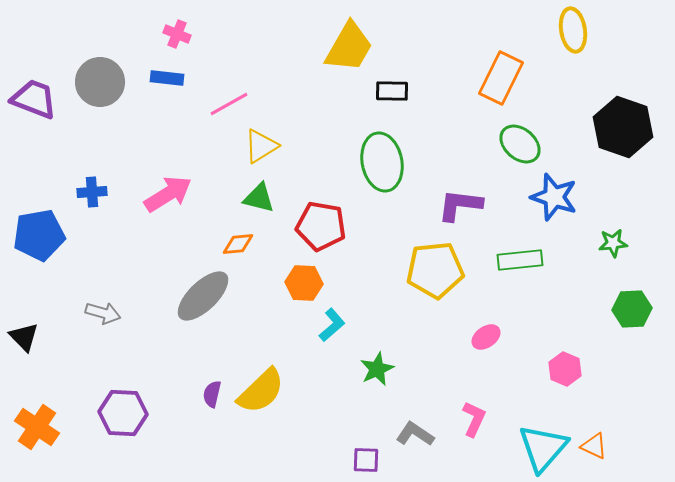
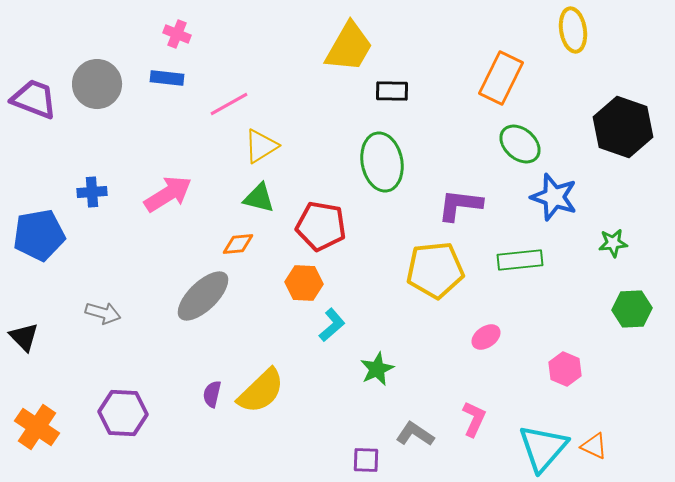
gray circle at (100, 82): moved 3 px left, 2 px down
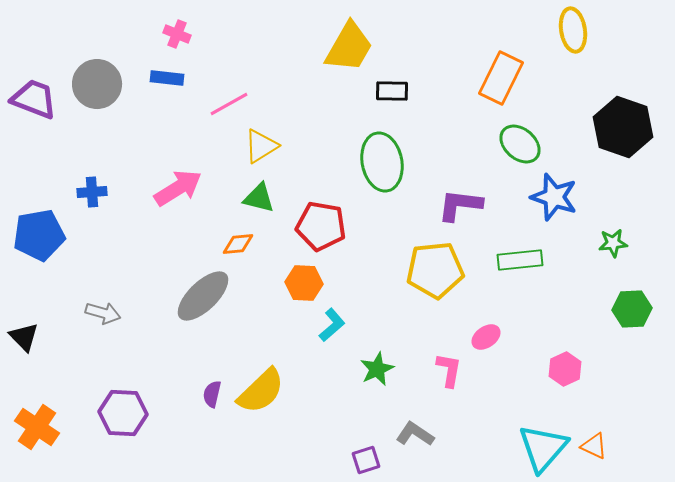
pink arrow at (168, 194): moved 10 px right, 6 px up
pink hexagon at (565, 369): rotated 12 degrees clockwise
pink L-shape at (474, 419): moved 25 px left, 49 px up; rotated 15 degrees counterclockwise
purple square at (366, 460): rotated 20 degrees counterclockwise
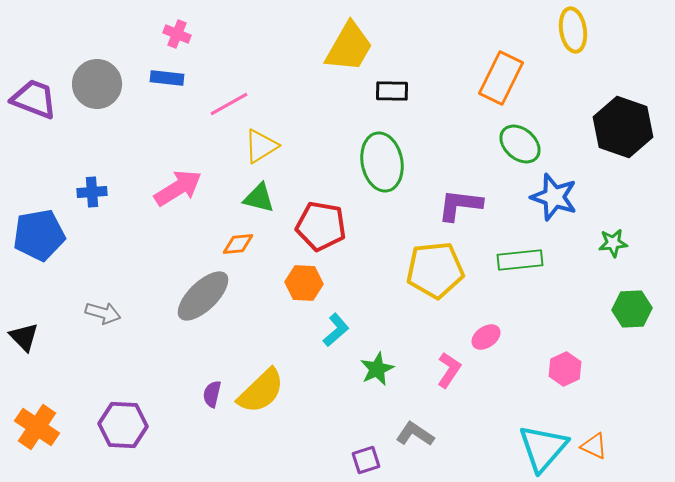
cyan L-shape at (332, 325): moved 4 px right, 5 px down
pink L-shape at (449, 370): rotated 24 degrees clockwise
purple hexagon at (123, 413): moved 12 px down
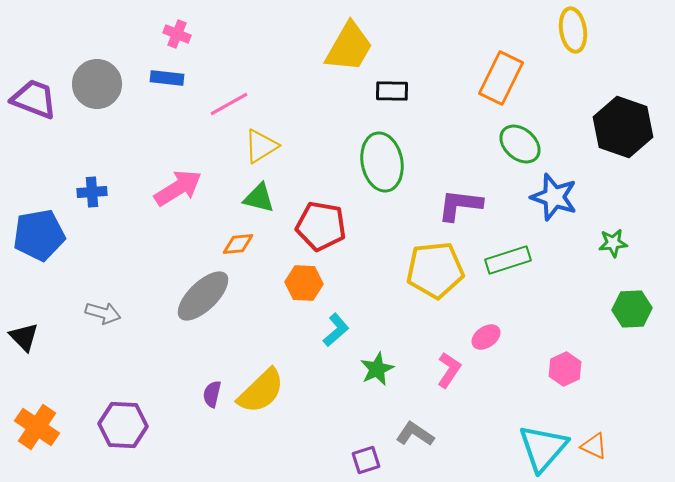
green rectangle at (520, 260): moved 12 px left; rotated 12 degrees counterclockwise
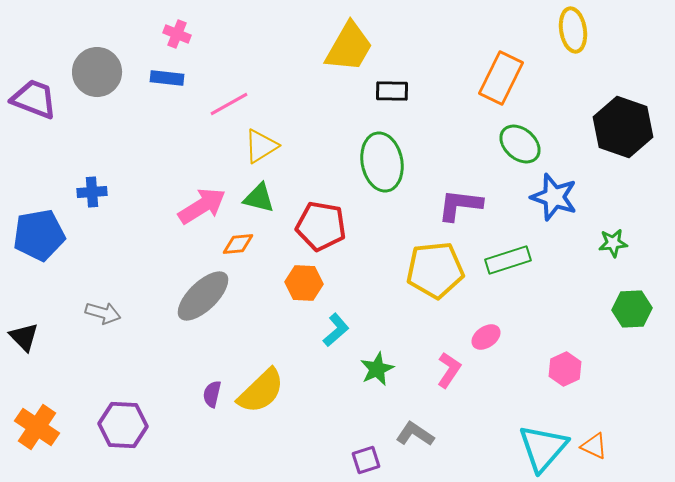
gray circle at (97, 84): moved 12 px up
pink arrow at (178, 188): moved 24 px right, 18 px down
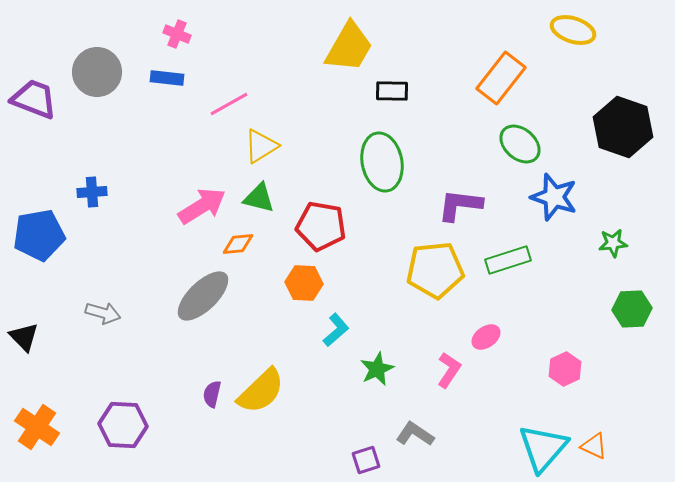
yellow ellipse at (573, 30): rotated 63 degrees counterclockwise
orange rectangle at (501, 78): rotated 12 degrees clockwise
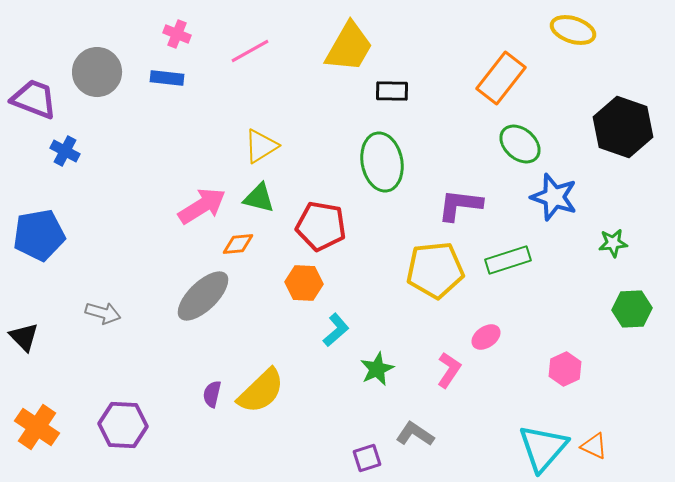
pink line at (229, 104): moved 21 px right, 53 px up
blue cross at (92, 192): moved 27 px left, 41 px up; rotated 32 degrees clockwise
purple square at (366, 460): moved 1 px right, 2 px up
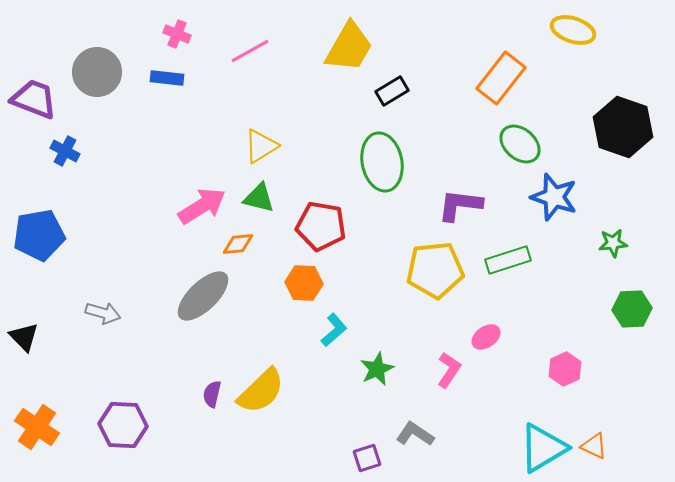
black rectangle at (392, 91): rotated 32 degrees counterclockwise
cyan L-shape at (336, 330): moved 2 px left
cyan triangle at (543, 448): rotated 18 degrees clockwise
